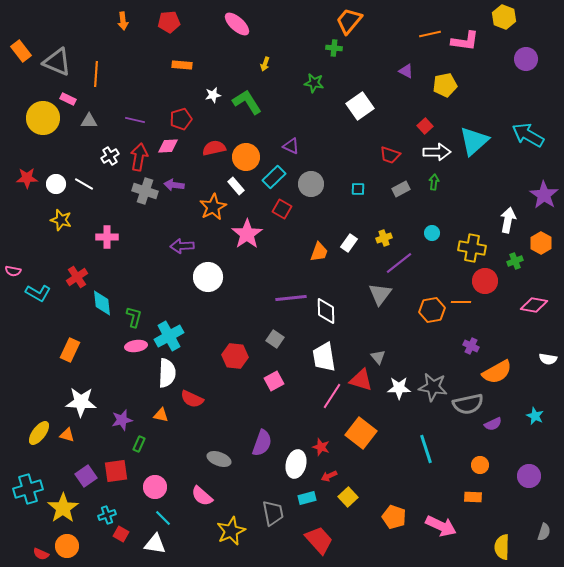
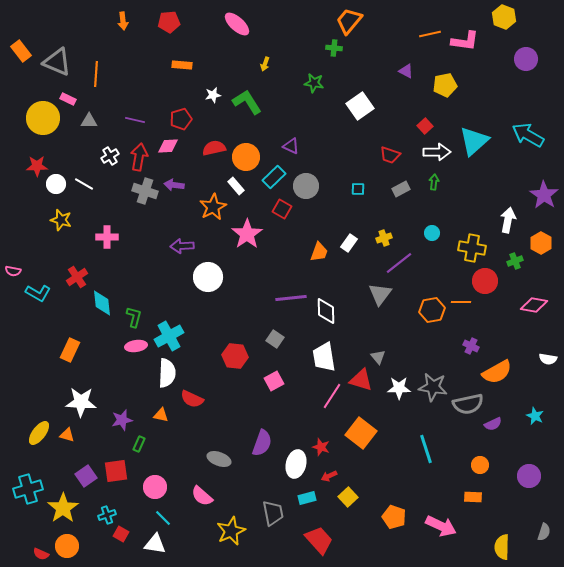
red star at (27, 178): moved 10 px right, 12 px up
gray circle at (311, 184): moved 5 px left, 2 px down
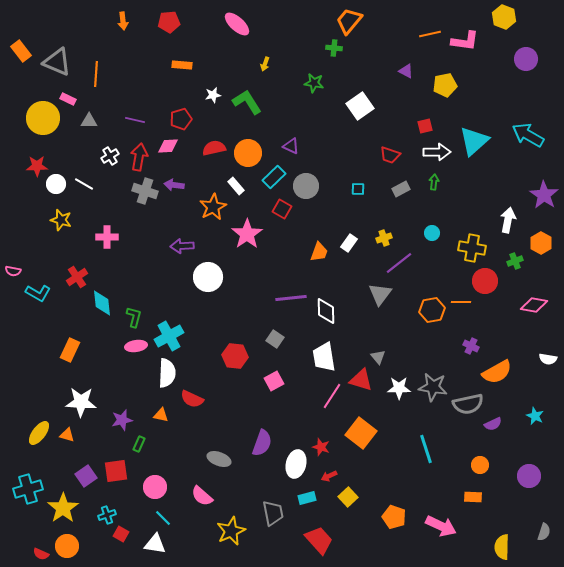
red square at (425, 126): rotated 28 degrees clockwise
orange circle at (246, 157): moved 2 px right, 4 px up
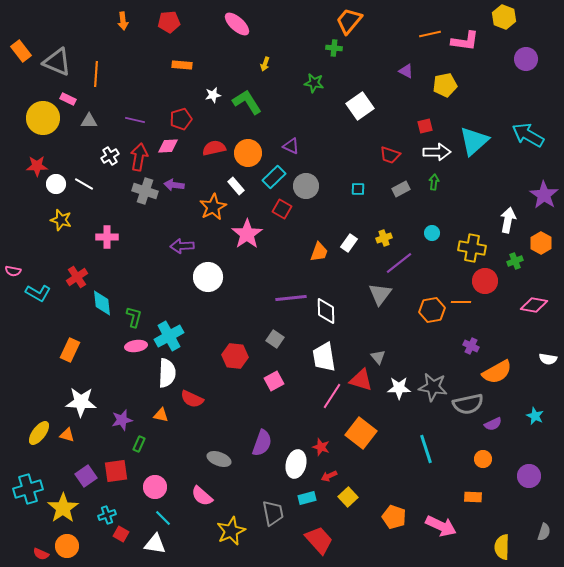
orange circle at (480, 465): moved 3 px right, 6 px up
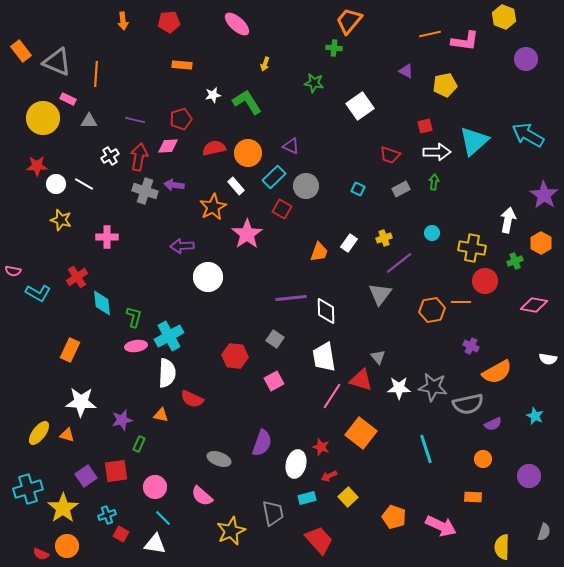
cyan square at (358, 189): rotated 24 degrees clockwise
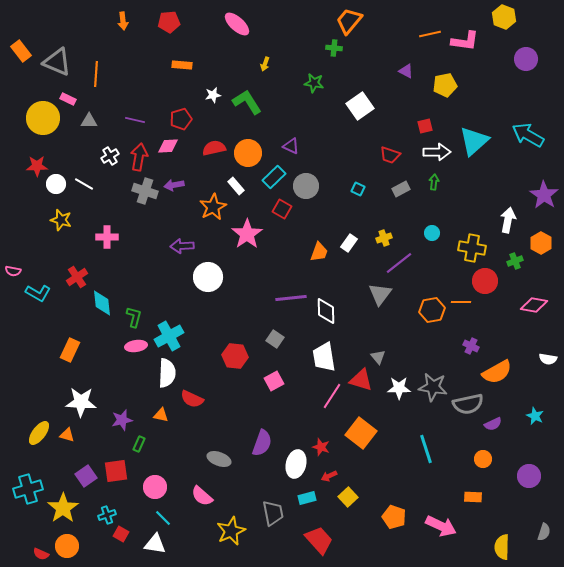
purple arrow at (174, 185): rotated 18 degrees counterclockwise
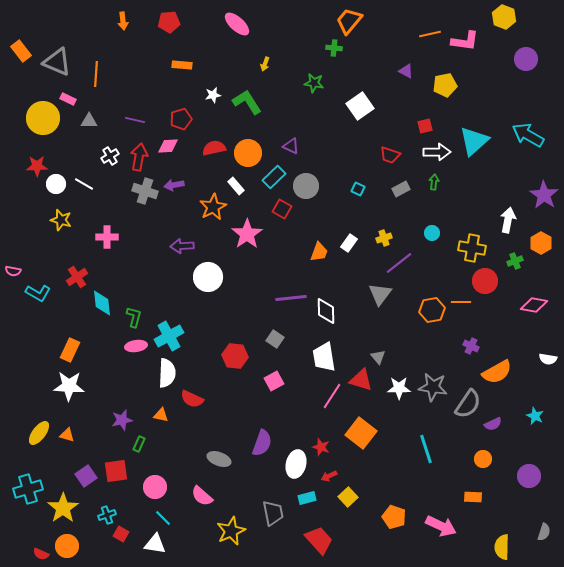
white star at (81, 402): moved 12 px left, 16 px up
gray semicircle at (468, 404): rotated 44 degrees counterclockwise
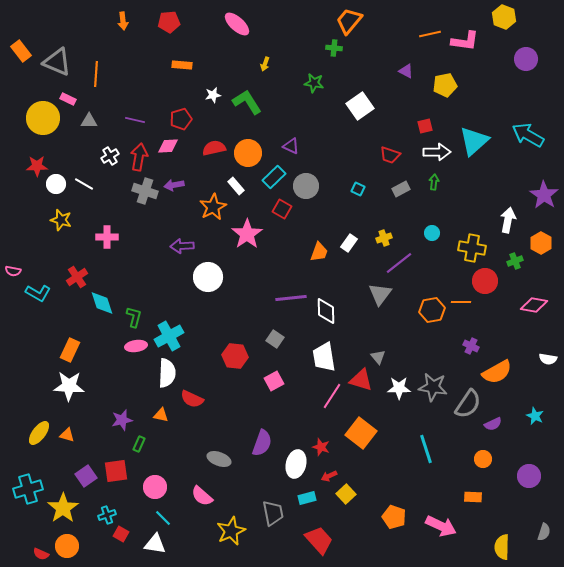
cyan diamond at (102, 303): rotated 12 degrees counterclockwise
yellow square at (348, 497): moved 2 px left, 3 px up
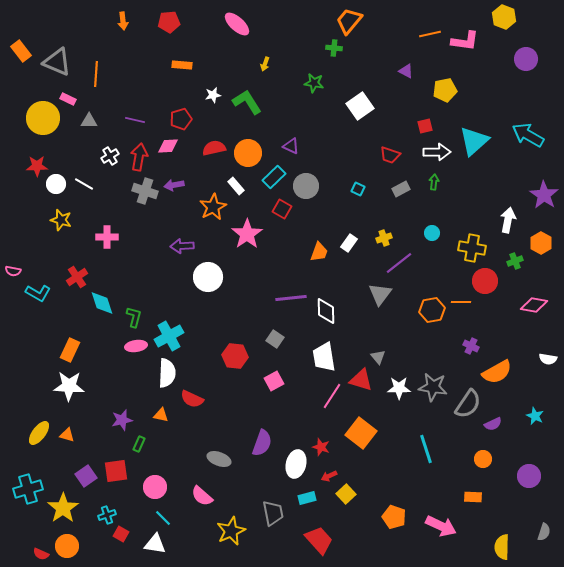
yellow pentagon at (445, 85): moved 5 px down
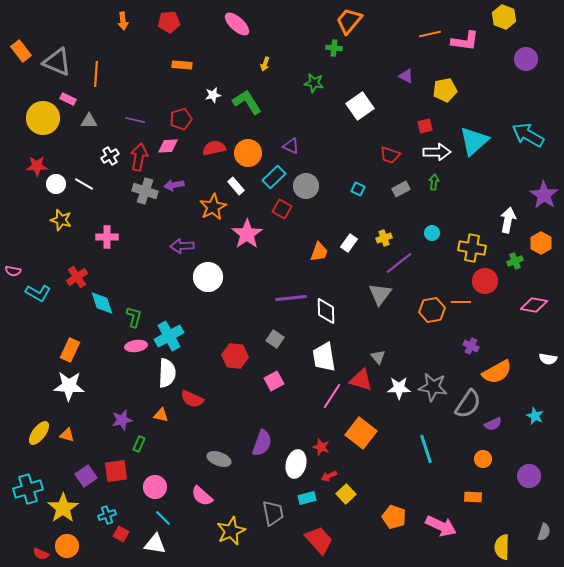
purple triangle at (406, 71): moved 5 px down
